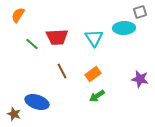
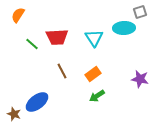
blue ellipse: rotated 55 degrees counterclockwise
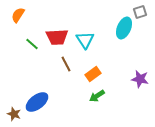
cyan ellipse: rotated 65 degrees counterclockwise
cyan triangle: moved 9 px left, 2 px down
brown line: moved 4 px right, 7 px up
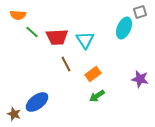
orange semicircle: rotated 119 degrees counterclockwise
green line: moved 12 px up
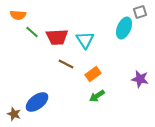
brown line: rotated 35 degrees counterclockwise
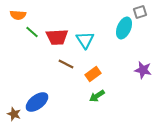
purple star: moved 3 px right, 9 px up
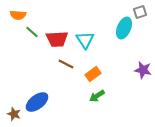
red trapezoid: moved 2 px down
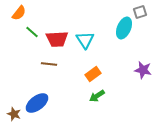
orange semicircle: moved 1 px right, 2 px up; rotated 56 degrees counterclockwise
brown line: moved 17 px left; rotated 21 degrees counterclockwise
blue ellipse: moved 1 px down
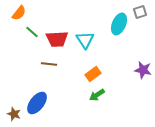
cyan ellipse: moved 5 px left, 4 px up
green arrow: moved 1 px up
blue ellipse: rotated 15 degrees counterclockwise
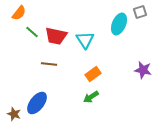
red trapezoid: moved 1 px left, 3 px up; rotated 15 degrees clockwise
green arrow: moved 6 px left, 2 px down
